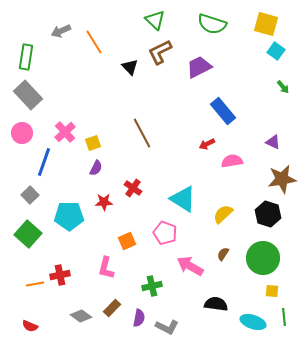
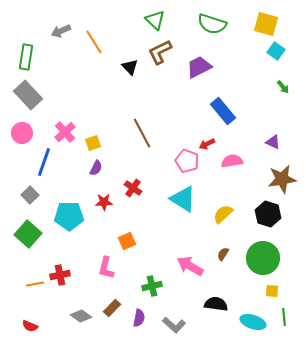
pink pentagon at (165, 233): moved 22 px right, 72 px up
gray L-shape at (167, 327): moved 7 px right, 2 px up; rotated 15 degrees clockwise
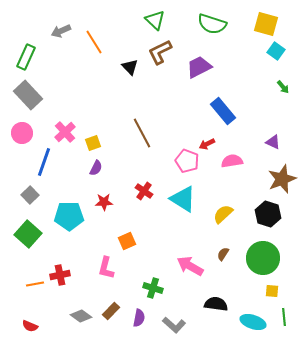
green rectangle at (26, 57): rotated 15 degrees clockwise
brown star at (282, 179): rotated 12 degrees counterclockwise
red cross at (133, 188): moved 11 px right, 3 px down
green cross at (152, 286): moved 1 px right, 2 px down; rotated 30 degrees clockwise
brown rectangle at (112, 308): moved 1 px left, 3 px down
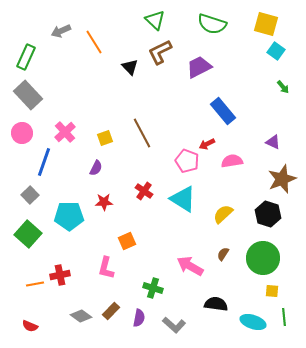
yellow square at (93, 143): moved 12 px right, 5 px up
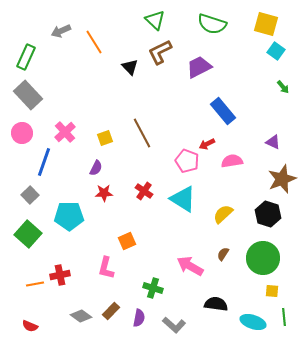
red star at (104, 202): moved 9 px up
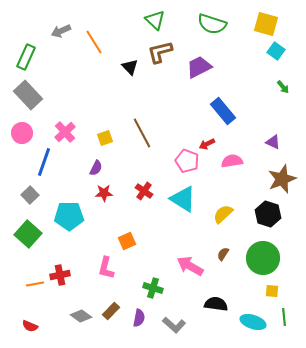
brown L-shape at (160, 52): rotated 12 degrees clockwise
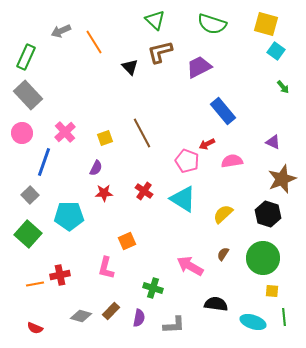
gray diamond at (81, 316): rotated 20 degrees counterclockwise
gray L-shape at (174, 325): rotated 45 degrees counterclockwise
red semicircle at (30, 326): moved 5 px right, 2 px down
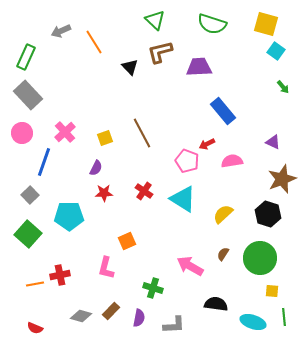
purple trapezoid at (199, 67): rotated 24 degrees clockwise
green circle at (263, 258): moved 3 px left
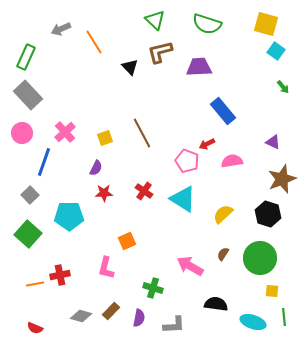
green semicircle at (212, 24): moved 5 px left
gray arrow at (61, 31): moved 2 px up
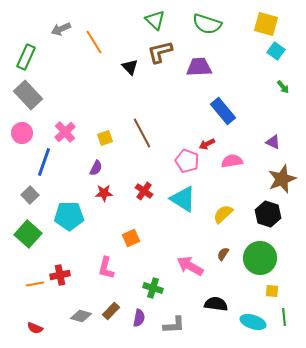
orange square at (127, 241): moved 4 px right, 3 px up
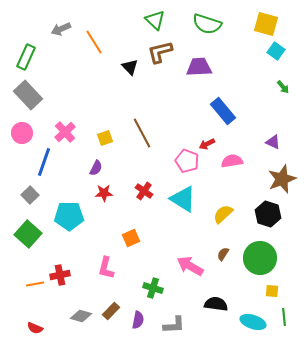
purple semicircle at (139, 318): moved 1 px left, 2 px down
